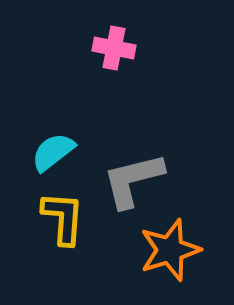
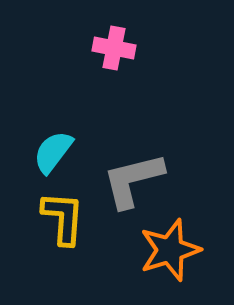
cyan semicircle: rotated 15 degrees counterclockwise
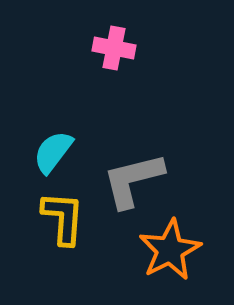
orange star: rotated 10 degrees counterclockwise
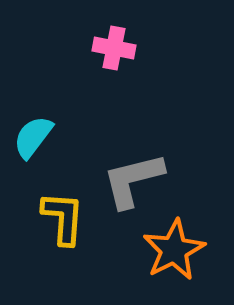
cyan semicircle: moved 20 px left, 15 px up
orange star: moved 4 px right
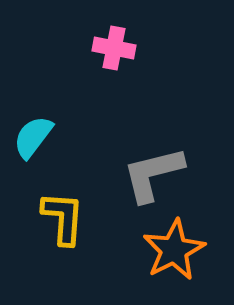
gray L-shape: moved 20 px right, 6 px up
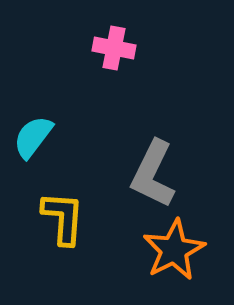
gray L-shape: rotated 50 degrees counterclockwise
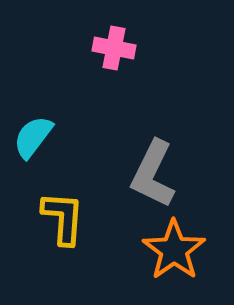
orange star: rotated 8 degrees counterclockwise
